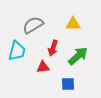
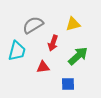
yellow triangle: rotated 14 degrees counterclockwise
red arrow: moved 5 px up
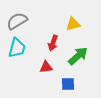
gray semicircle: moved 16 px left, 4 px up
cyan trapezoid: moved 3 px up
red triangle: moved 3 px right
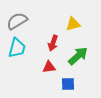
red triangle: moved 3 px right
